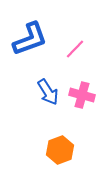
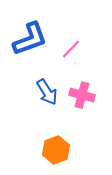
pink line: moved 4 px left
blue arrow: moved 1 px left
orange hexagon: moved 4 px left
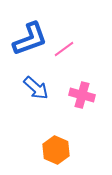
pink line: moved 7 px left; rotated 10 degrees clockwise
blue arrow: moved 11 px left, 4 px up; rotated 16 degrees counterclockwise
orange hexagon: rotated 16 degrees counterclockwise
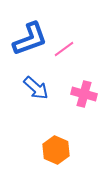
pink cross: moved 2 px right, 1 px up
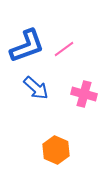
blue L-shape: moved 3 px left, 7 px down
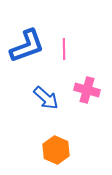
pink line: rotated 55 degrees counterclockwise
blue arrow: moved 10 px right, 10 px down
pink cross: moved 3 px right, 4 px up
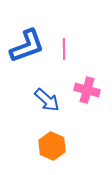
blue arrow: moved 1 px right, 2 px down
orange hexagon: moved 4 px left, 4 px up
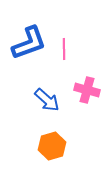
blue L-shape: moved 2 px right, 3 px up
orange hexagon: rotated 20 degrees clockwise
